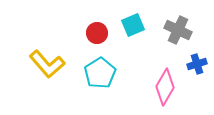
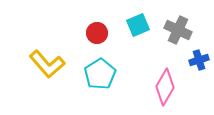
cyan square: moved 5 px right
blue cross: moved 2 px right, 4 px up
cyan pentagon: moved 1 px down
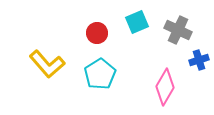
cyan square: moved 1 px left, 3 px up
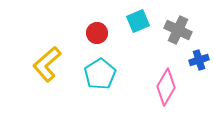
cyan square: moved 1 px right, 1 px up
yellow L-shape: rotated 90 degrees clockwise
pink diamond: moved 1 px right
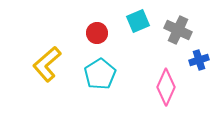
pink diamond: rotated 6 degrees counterclockwise
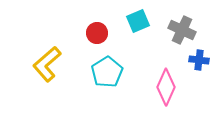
gray cross: moved 4 px right
blue cross: rotated 24 degrees clockwise
cyan pentagon: moved 7 px right, 2 px up
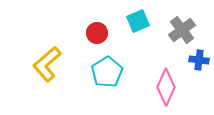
gray cross: rotated 28 degrees clockwise
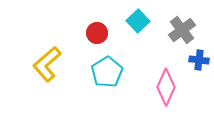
cyan square: rotated 20 degrees counterclockwise
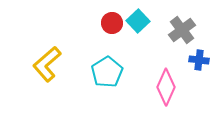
red circle: moved 15 px right, 10 px up
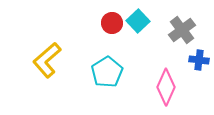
yellow L-shape: moved 4 px up
